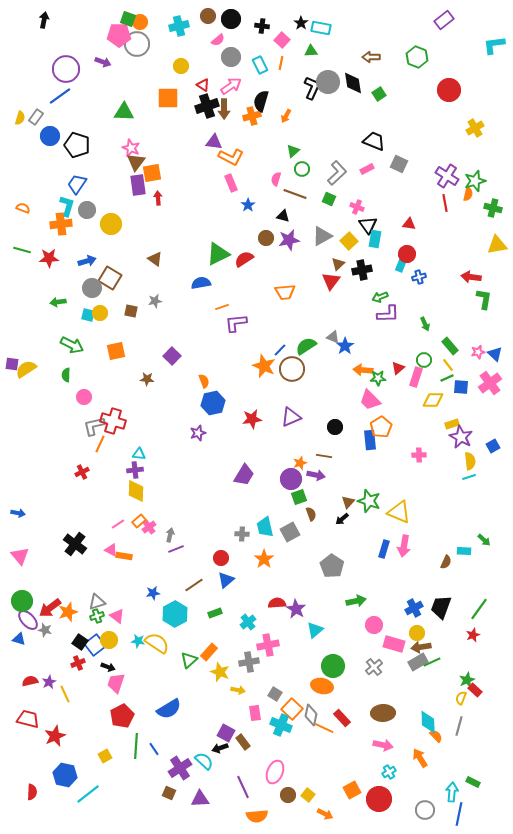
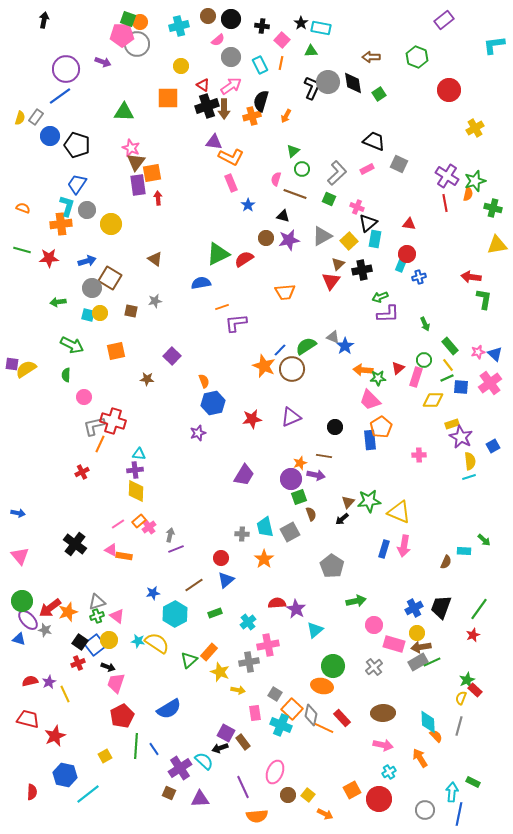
pink pentagon at (119, 35): moved 3 px right
black triangle at (368, 225): moved 2 px up; rotated 24 degrees clockwise
green star at (369, 501): rotated 25 degrees counterclockwise
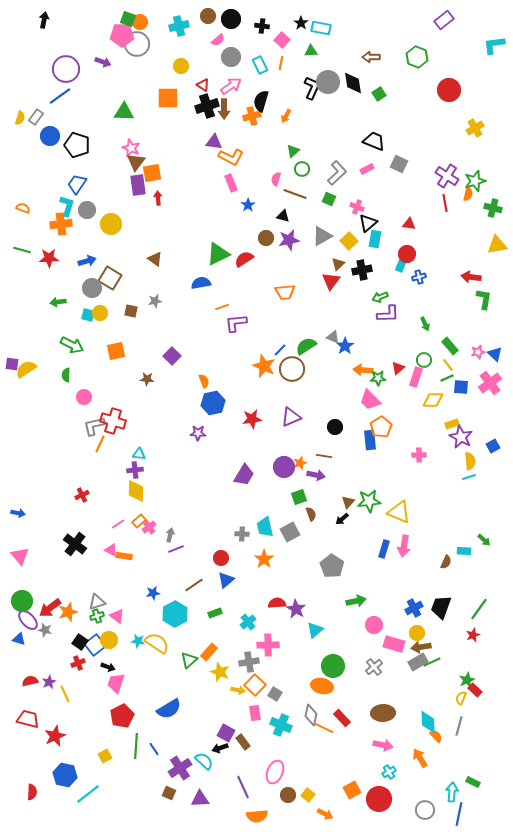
purple star at (198, 433): rotated 21 degrees clockwise
red cross at (82, 472): moved 23 px down
purple circle at (291, 479): moved 7 px left, 12 px up
pink cross at (268, 645): rotated 10 degrees clockwise
orange square at (292, 709): moved 37 px left, 24 px up
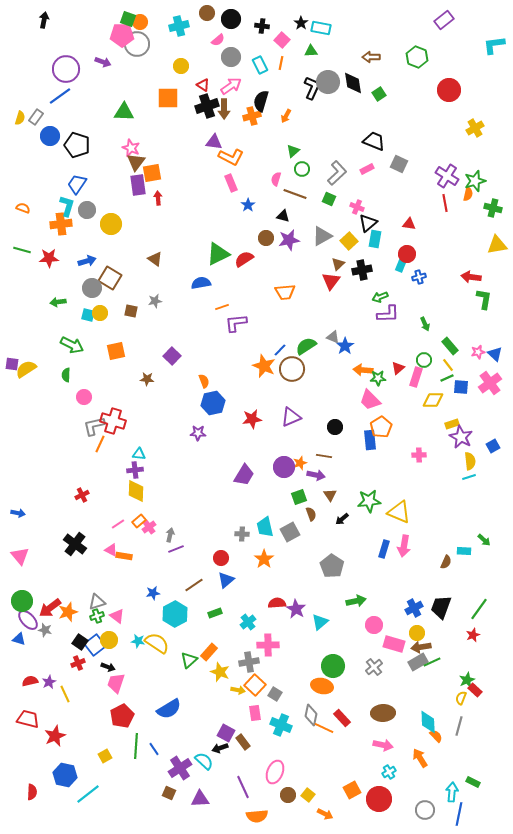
brown circle at (208, 16): moved 1 px left, 3 px up
brown triangle at (348, 502): moved 18 px left, 7 px up; rotated 16 degrees counterclockwise
cyan triangle at (315, 630): moved 5 px right, 8 px up
